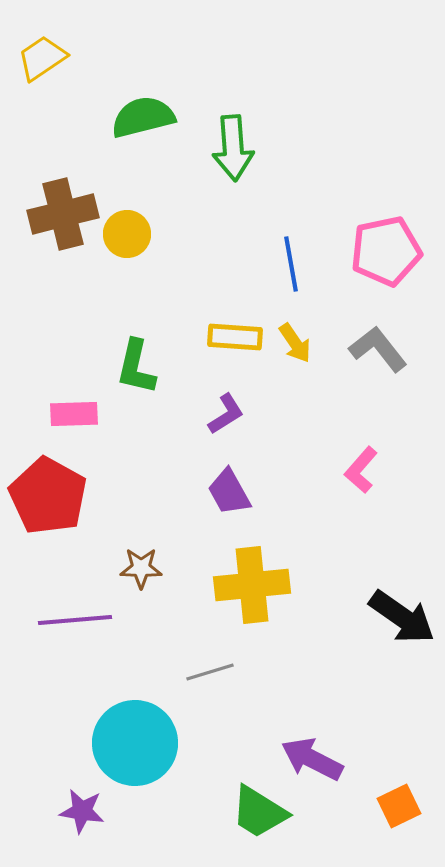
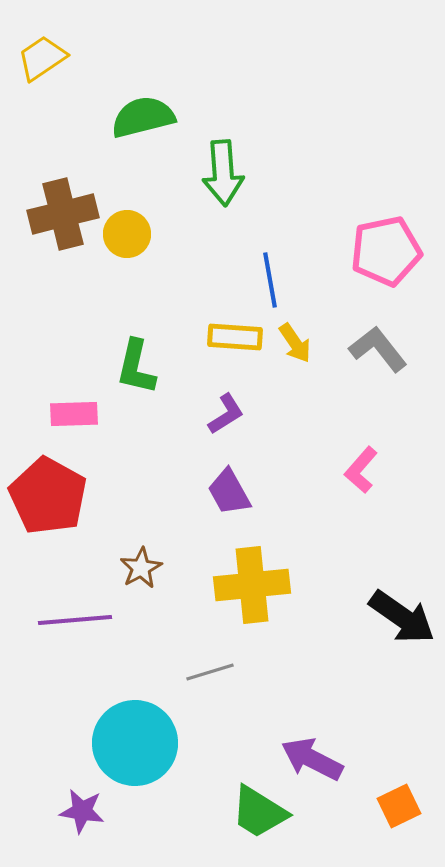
green arrow: moved 10 px left, 25 px down
blue line: moved 21 px left, 16 px down
brown star: rotated 30 degrees counterclockwise
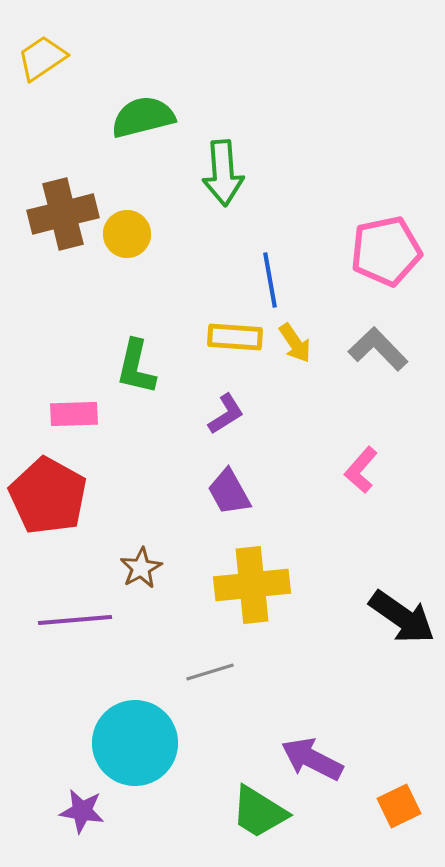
gray L-shape: rotated 6 degrees counterclockwise
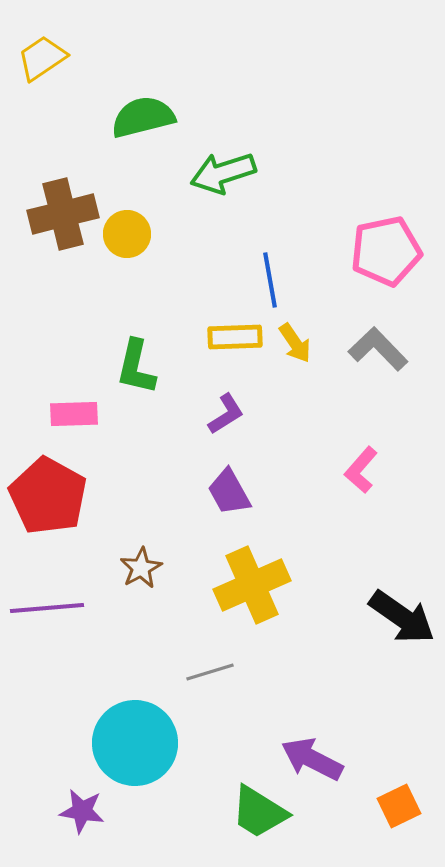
green arrow: rotated 76 degrees clockwise
yellow rectangle: rotated 6 degrees counterclockwise
yellow cross: rotated 18 degrees counterclockwise
purple line: moved 28 px left, 12 px up
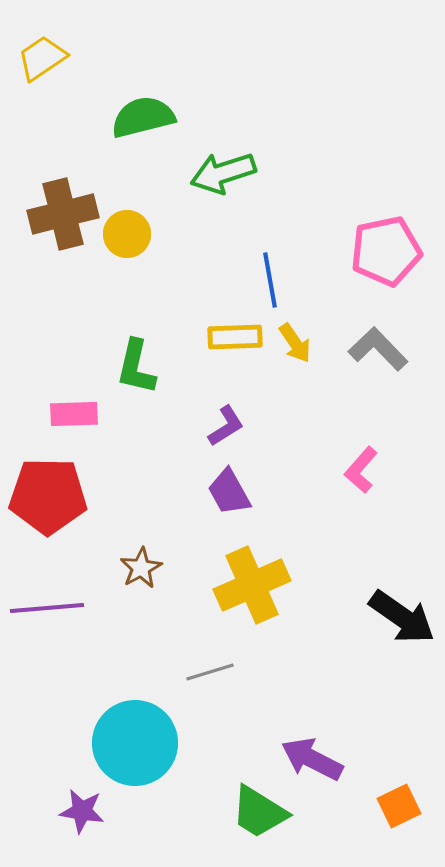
purple L-shape: moved 12 px down
red pentagon: rotated 28 degrees counterclockwise
